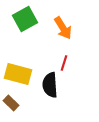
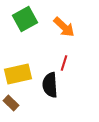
orange arrow: moved 1 px right, 1 px up; rotated 15 degrees counterclockwise
yellow rectangle: rotated 28 degrees counterclockwise
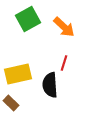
green square: moved 3 px right
